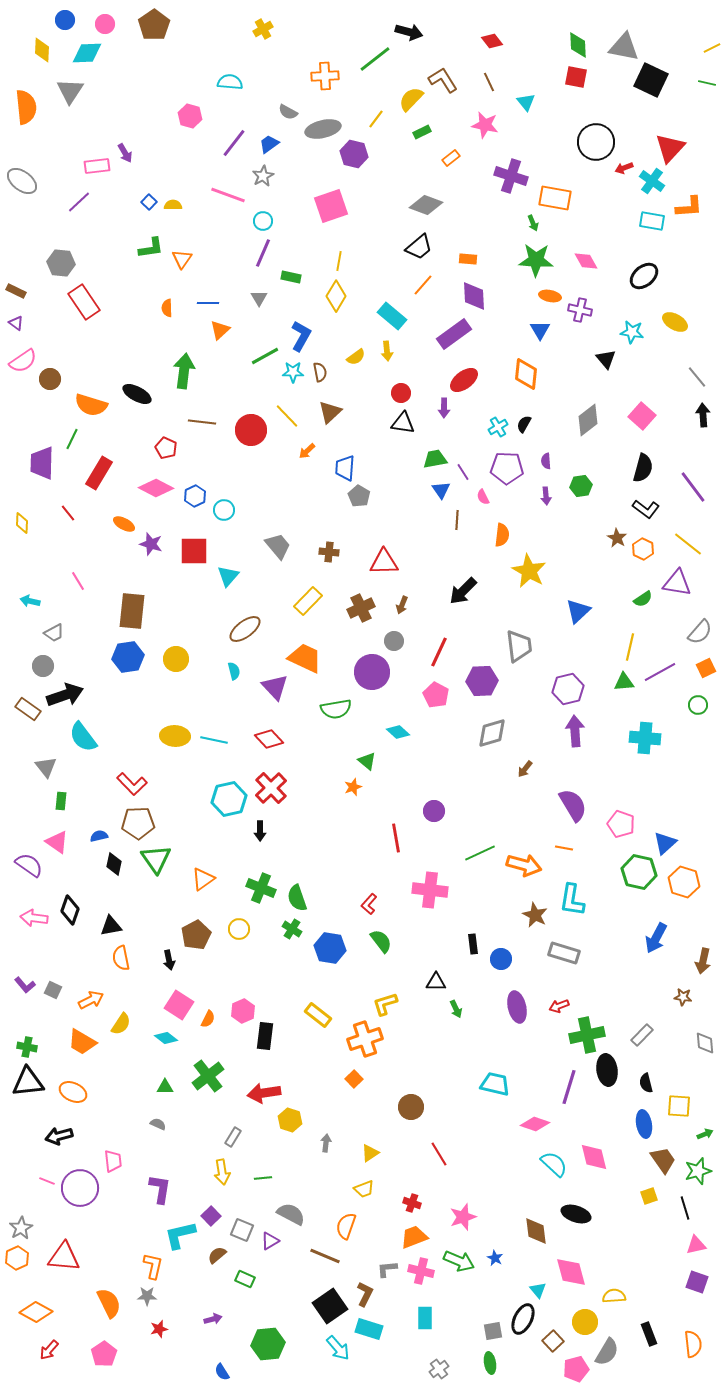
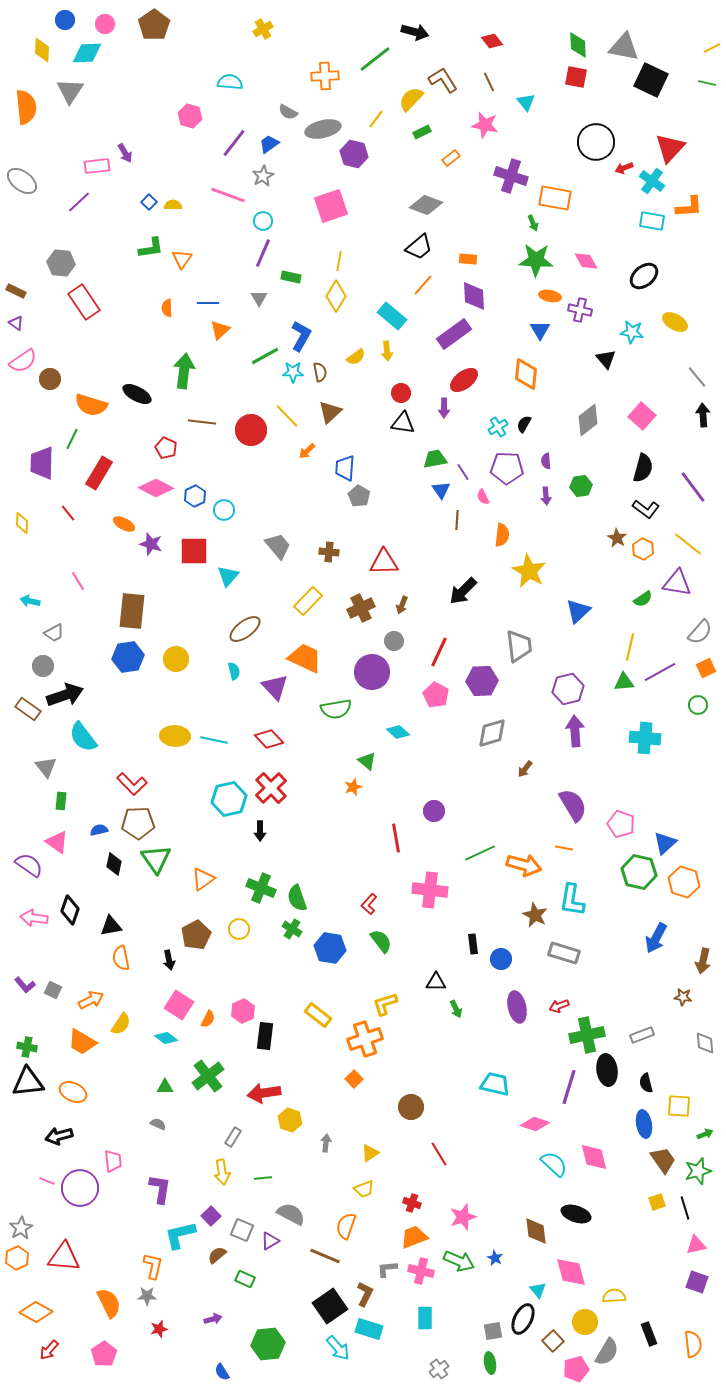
black arrow at (409, 32): moved 6 px right
blue semicircle at (99, 836): moved 6 px up
gray rectangle at (642, 1035): rotated 25 degrees clockwise
yellow square at (649, 1196): moved 8 px right, 6 px down
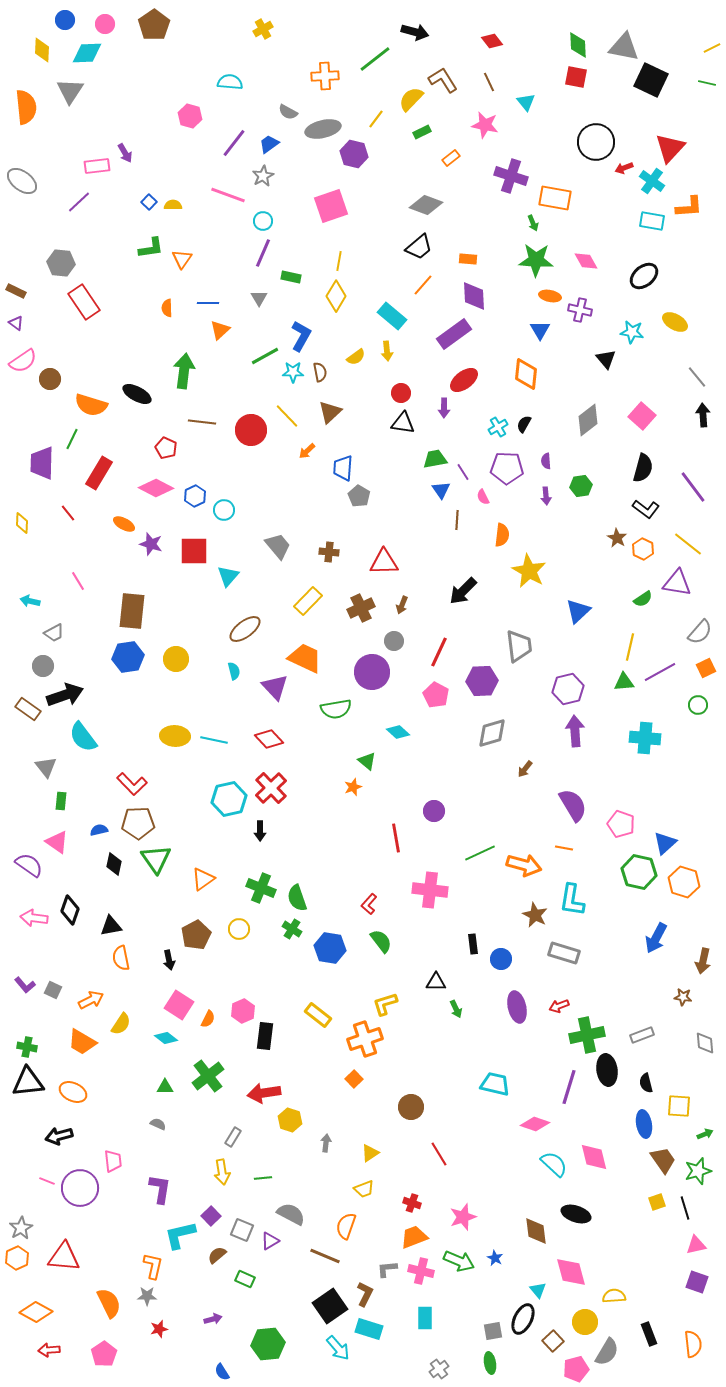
blue trapezoid at (345, 468): moved 2 px left
red arrow at (49, 1350): rotated 45 degrees clockwise
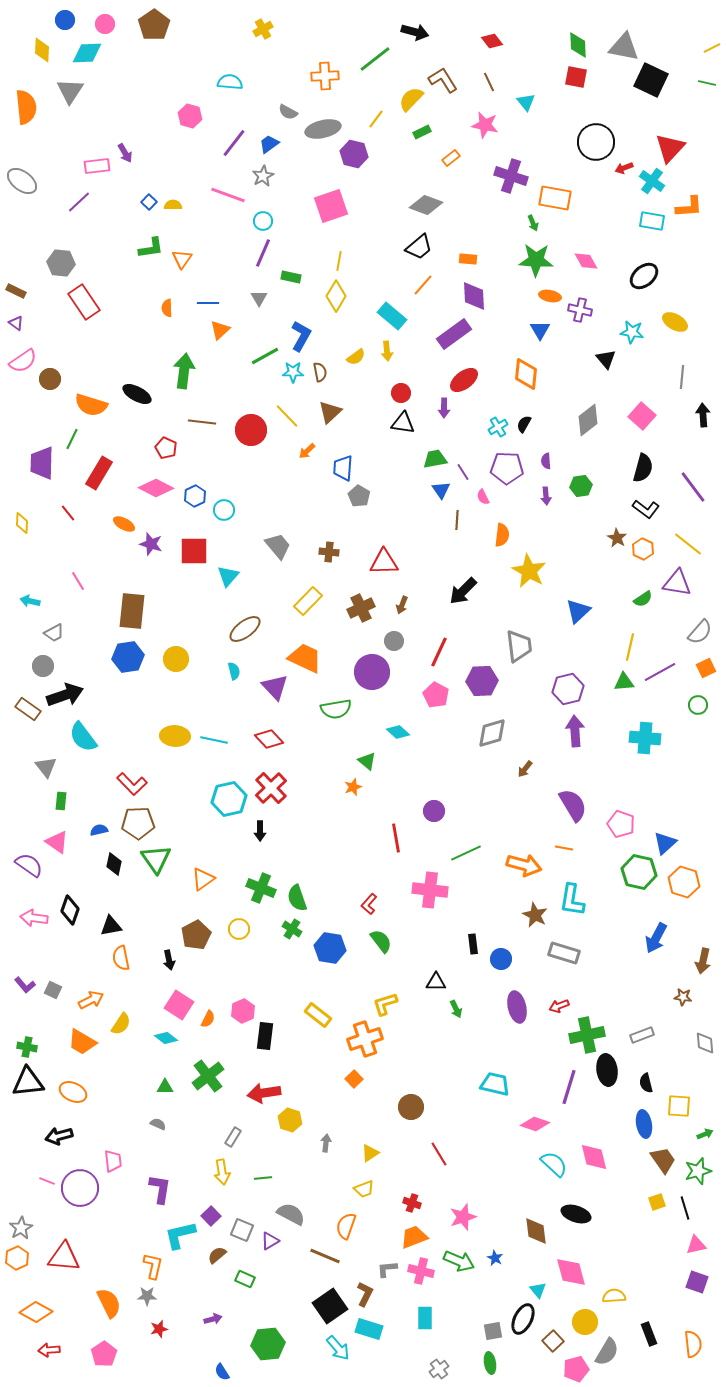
gray line at (697, 377): moved 15 px left; rotated 45 degrees clockwise
green line at (480, 853): moved 14 px left
